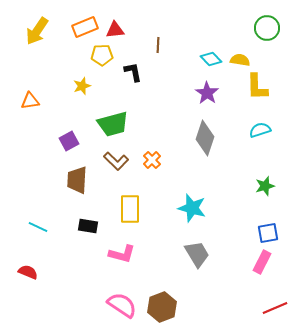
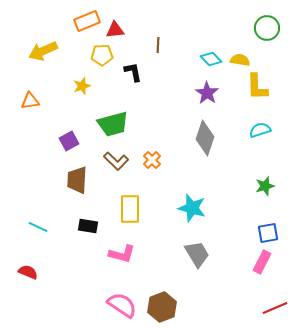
orange rectangle: moved 2 px right, 6 px up
yellow arrow: moved 6 px right, 20 px down; rotated 32 degrees clockwise
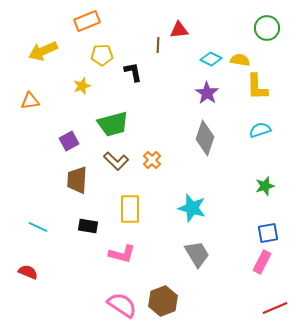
red triangle: moved 64 px right
cyan diamond: rotated 20 degrees counterclockwise
brown hexagon: moved 1 px right, 6 px up
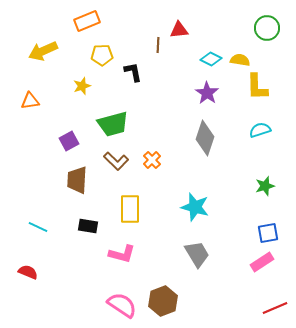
cyan star: moved 3 px right, 1 px up
pink rectangle: rotated 30 degrees clockwise
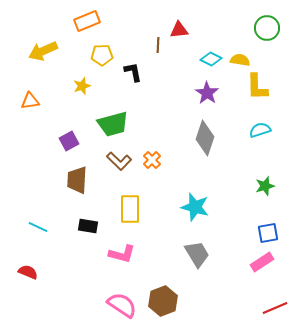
brown L-shape: moved 3 px right
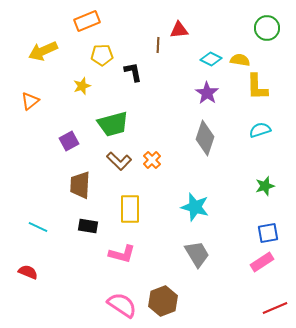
orange triangle: rotated 30 degrees counterclockwise
brown trapezoid: moved 3 px right, 5 px down
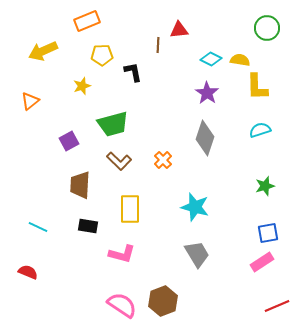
orange cross: moved 11 px right
red line: moved 2 px right, 2 px up
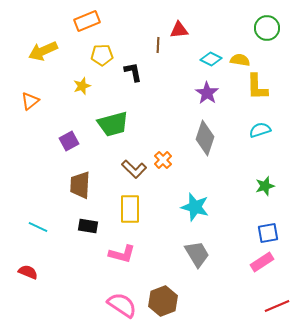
brown L-shape: moved 15 px right, 8 px down
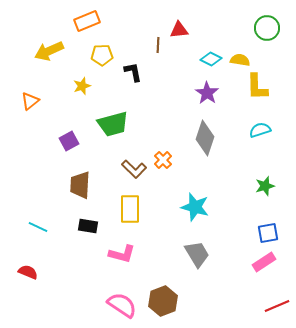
yellow arrow: moved 6 px right
pink rectangle: moved 2 px right
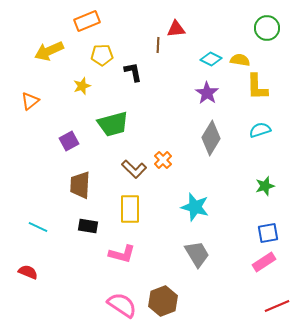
red triangle: moved 3 px left, 1 px up
gray diamond: moved 6 px right; rotated 12 degrees clockwise
